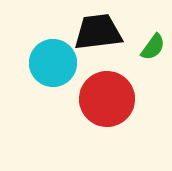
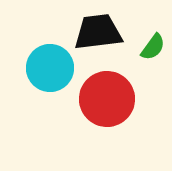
cyan circle: moved 3 px left, 5 px down
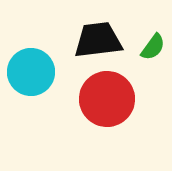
black trapezoid: moved 8 px down
cyan circle: moved 19 px left, 4 px down
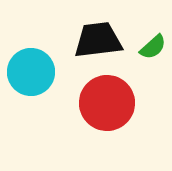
green semicircle: rotated 12 degrees clockwise
red circle: moved 4 px down
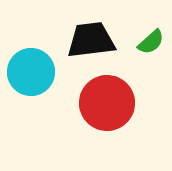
black trapezoid: moved 7 px left
green semicircle: moved 2 px left, 5 px up
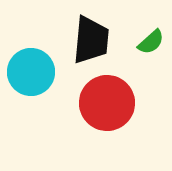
black trapezoid: rotated 102 degrees clockwise
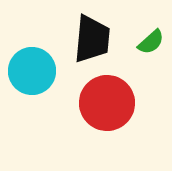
black trapezoid: moved 1 px right, 1 px up
cyan circle: moved 1 px right, 1 px up
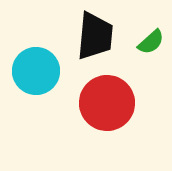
black trapezoid: moved 3 px right, 3 px up
cyan circle: moved 4 px right
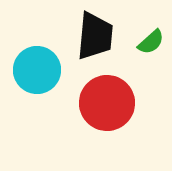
cyan circle: moved 1 px right, 1 px up
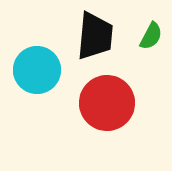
green semicircle: moved 6 px up; rotated 20 degrees counterclockwise
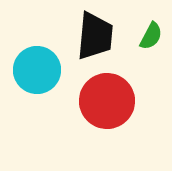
red circle: moved 2 px up
